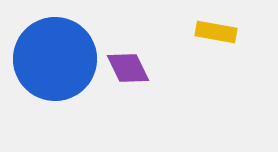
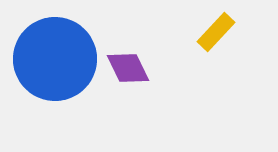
yellow rectangle: rotated 57 degrees counterclockwise
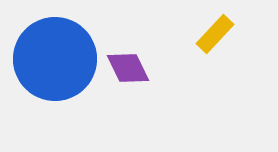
yellow rectangle: moved 1 px left, 2 px down
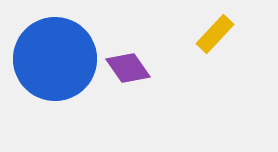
purple diamond: rotated 9 degrees counterclockwise
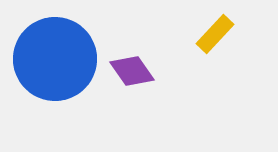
purple diamond: moved 4 px right, 3 px down
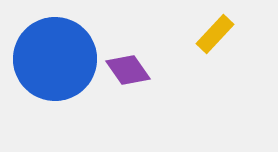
purple diamond: moved 4 px left, 1 px up
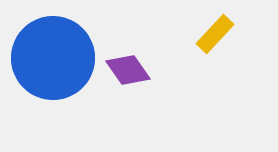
blue circle: moved 2 px left, 1 px up
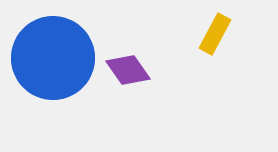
yellow rectangle: rotated 15 degrees counterclockwise
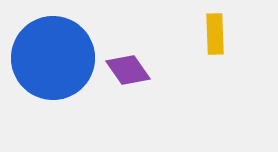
yellow rectangle: rotated 30 degrees counterclockwise
